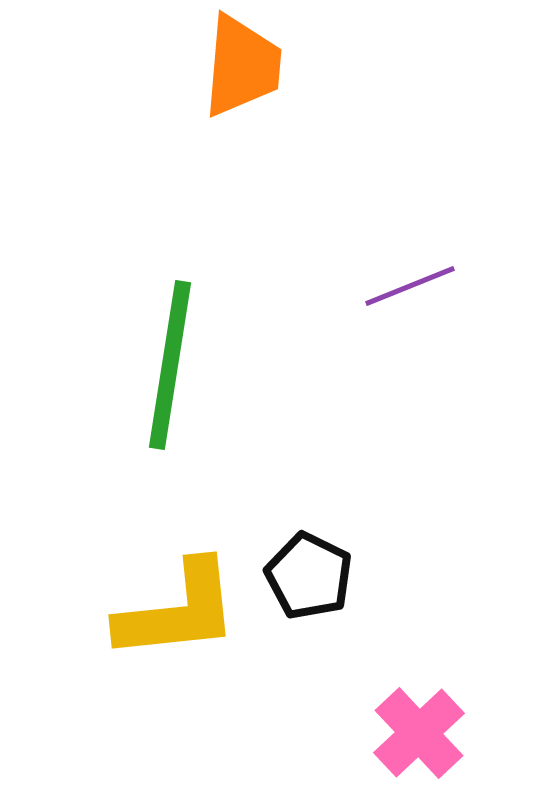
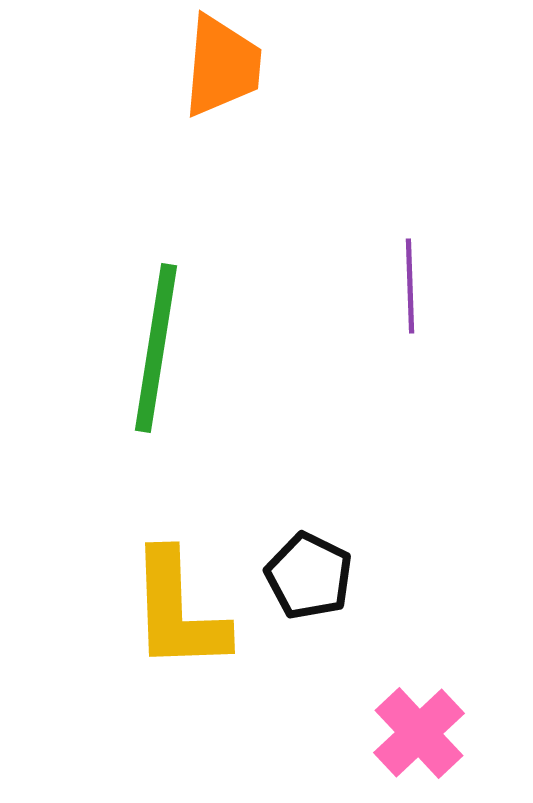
orange trapezoid: moved 20 px left
purple line: rotated 70 degrees counterclockwise
green line: moved 14 px left, 17 px up
yellow L-shape: rotated 94 degrees clockwise
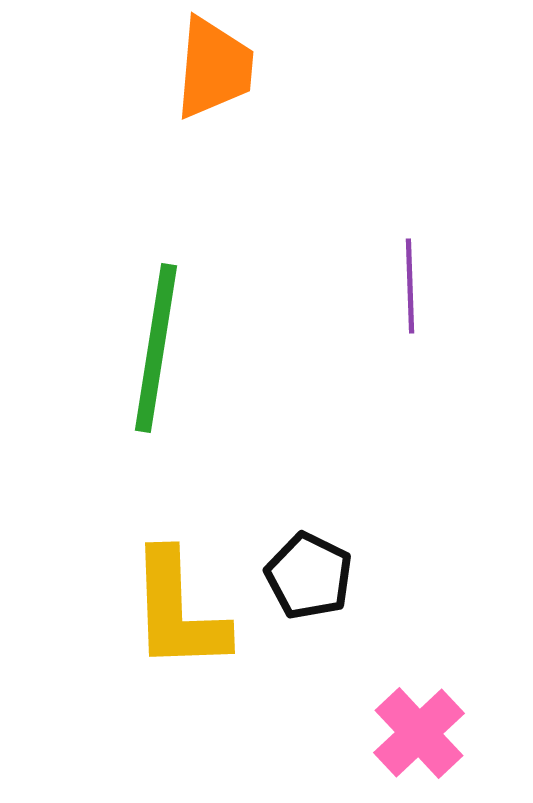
orange trapezoid: moved 8 px left, 2 px down
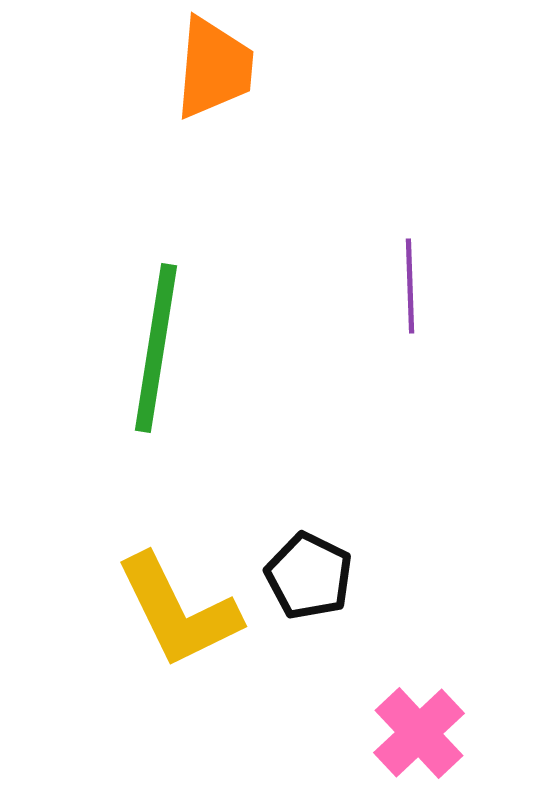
yellow L-shape: rotated 24 degrees counterclockwise
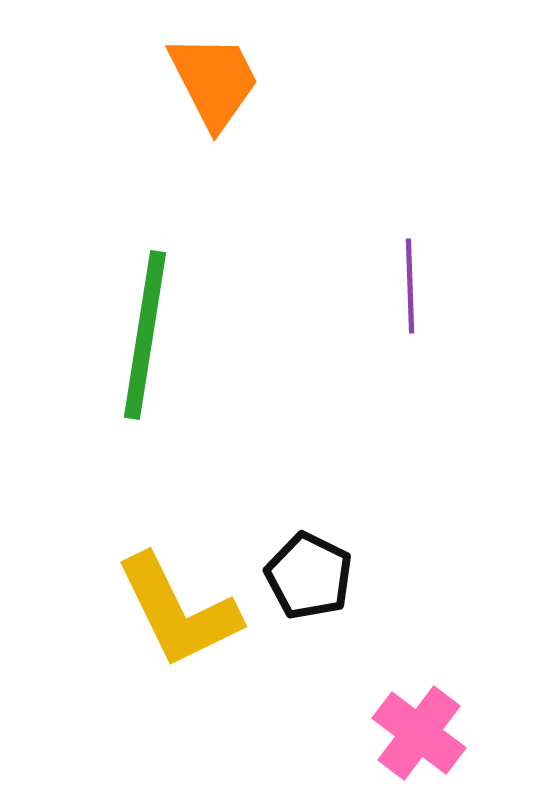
orange trapezoid: moved 13 px down; rotated 32 degrees counterclockwise
green line: moved 11 px left, 13 px up
pink cross: rotated 10 degrees counterclockwise
